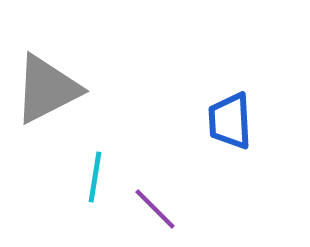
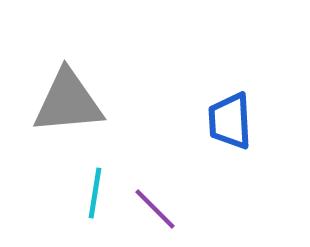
gray triangle: moved 21 px right, 13 px down; rotated 22 degrees clockwise
cyan line: moved 16 px down
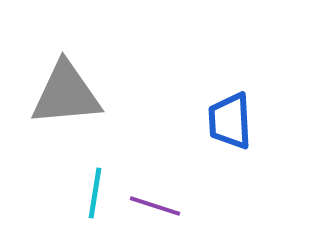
gray triangle: moved 2 px left, 8 px up
purple line: moved 3 px up; rotated 27 degrees counterclockwise
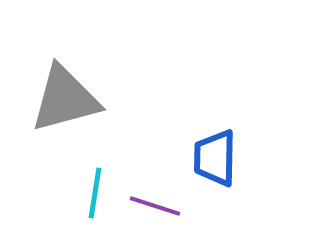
gray triangle: moved 1 px left, 5 px down; rotated 10 degrees counterclockwise
blue trapezoid: moved 15 px left, 37 px down; rotated 4 degrees clockwise
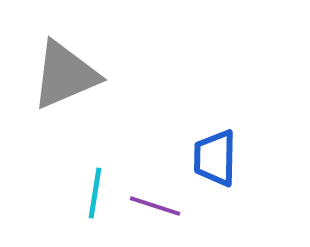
gray triangle: moved 24 px up; rotated 8 degrees counterclockwise
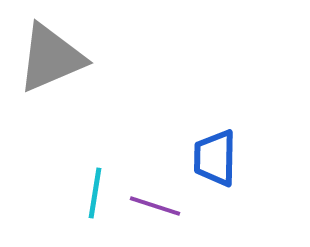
gray triangle: moved 14 px left, 17 px up
